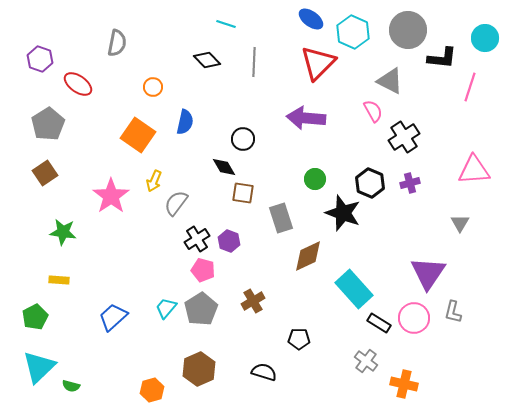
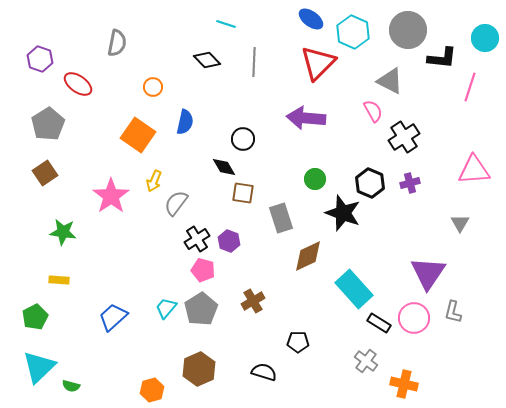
black pentagon at (299, 339): moved 1 px left, 3 px down
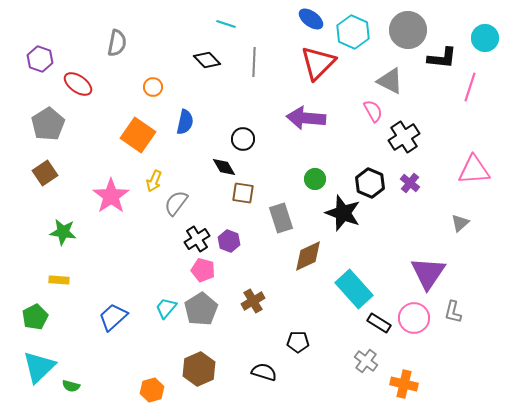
purple cross at (410, 183): rotated 36 degrees counterclockwise
gray triangle at (460, 223): rotated 18 degrees clockwise
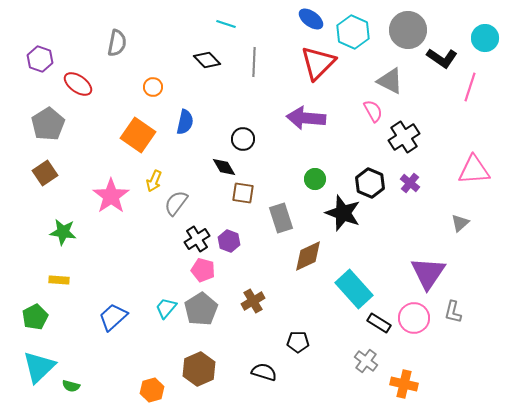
black L-shape at (442, 58): rotated 28 degrees clockwise
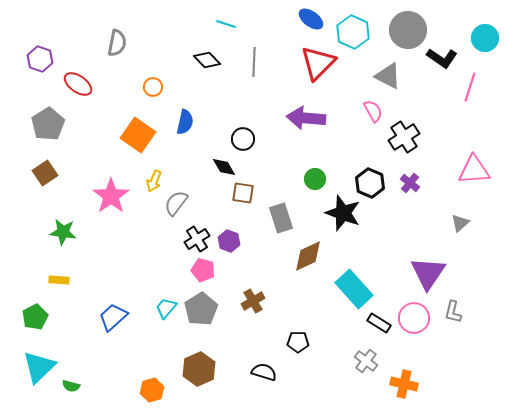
gray triangle at (390, 81): moved 2 px left, 5 px up
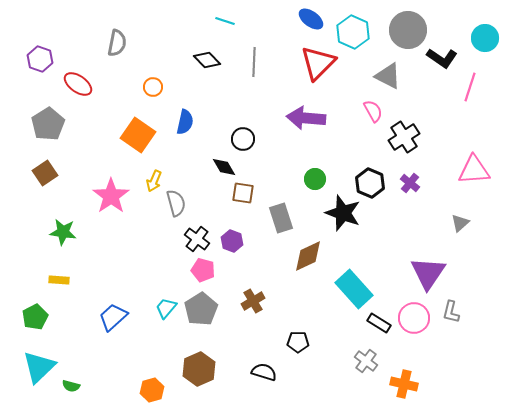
cyan line at (226, 24): moved 1 px left, 3 px up
gray semicircle at (176, 203): rotated 128 degrees clockwise
black cross at (197, 239): rotated 20 degrees counterclockwise
purple hexagon at (229, 241): moved 3 px right
gray L-shape at (453, 312): moved 2 px left
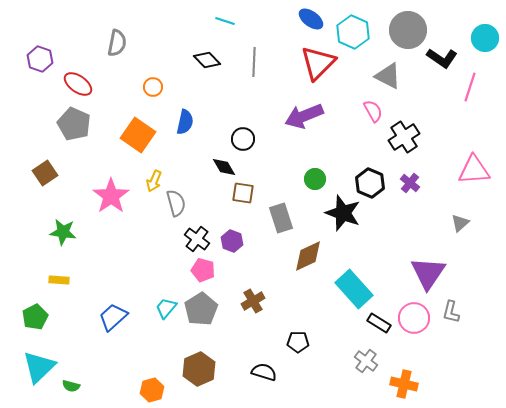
purple arrow at (306, 118): moved 2 px left, 2 px up; rotated 27 degrees counterclockwise
gray pentagon at (48, 124): moved 26 px right; rotated 16 degrees counterclockwise
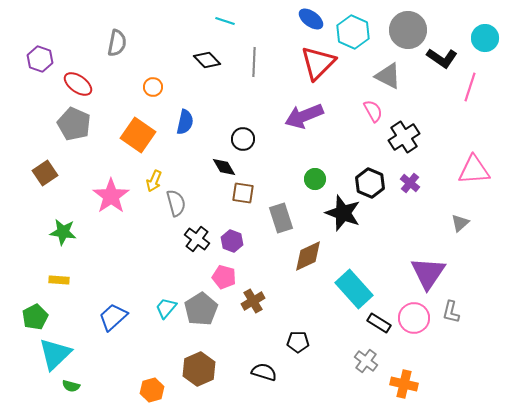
pink pentagon at (203, 270): moved 21 px right, 7 px down
cyan triangle at (39, 367): moved 16 px right, 13 px up
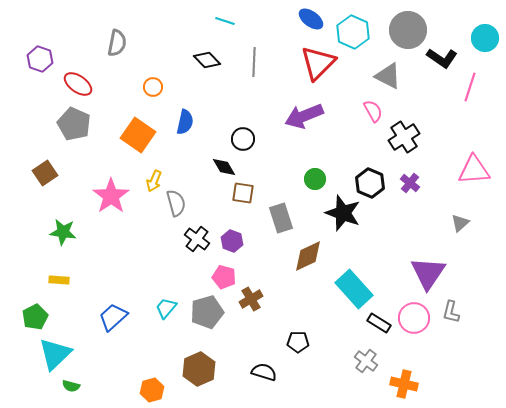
brown cross at (253, 301): moved 2 px left, 2 px up
gray pentagon at (201, 309): moved 6 px right, 3 px down; rotated 16 degrees clockwise
